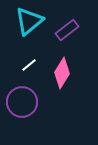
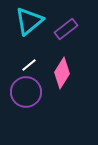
purple rectangle: moved 1 px left, 1 px up
purple circle: moved 4 px right, 10 px up
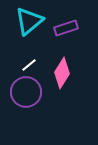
purple rectangle: moved 1 px up; rotated 20 degrees clockwise
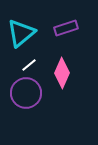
cyan triangle: moved 8 px left, 12 px down
pink diamond: rotated 8 degrees counterclockwise
purple circle: moved 1 px down
